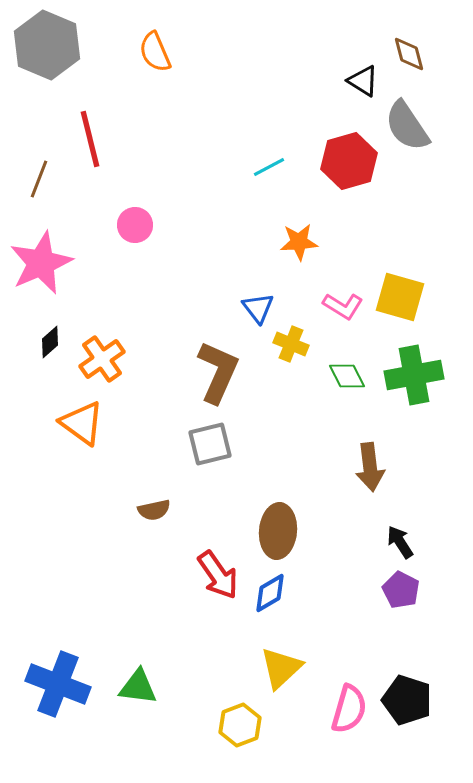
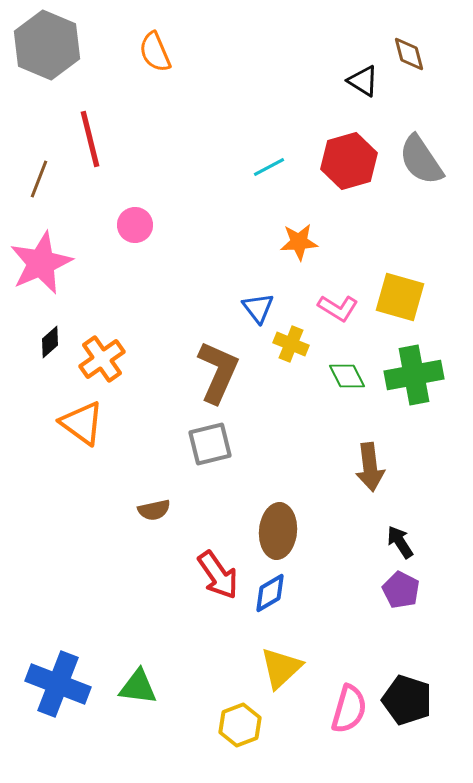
gray semicircle: moved 14 px right, 34 px down
pink L-shape: moved 5 px left, 2 px down
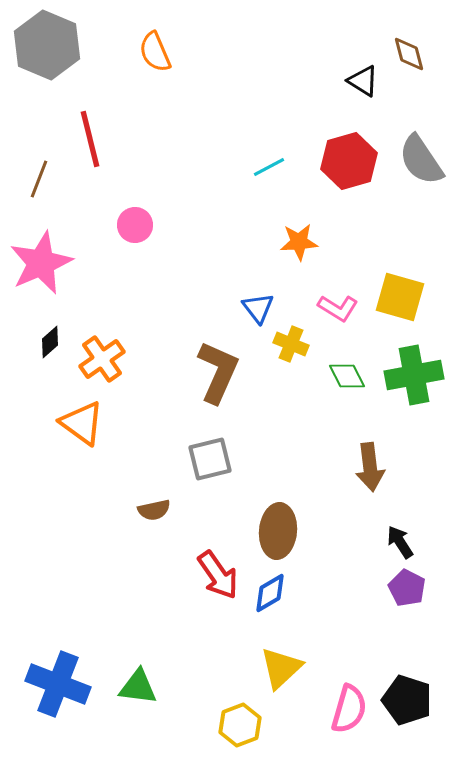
gray square: moved 15 px down
purple pentagon: moved 6 px right, 2 px up
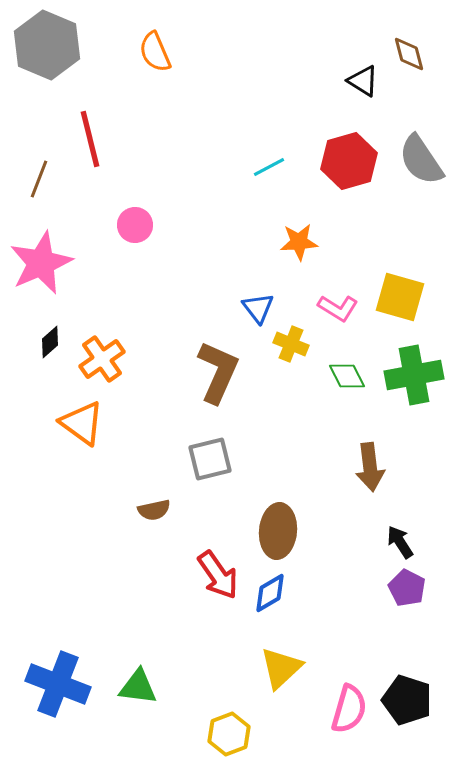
yellow hexagon: moved 11 px left, 9 px down
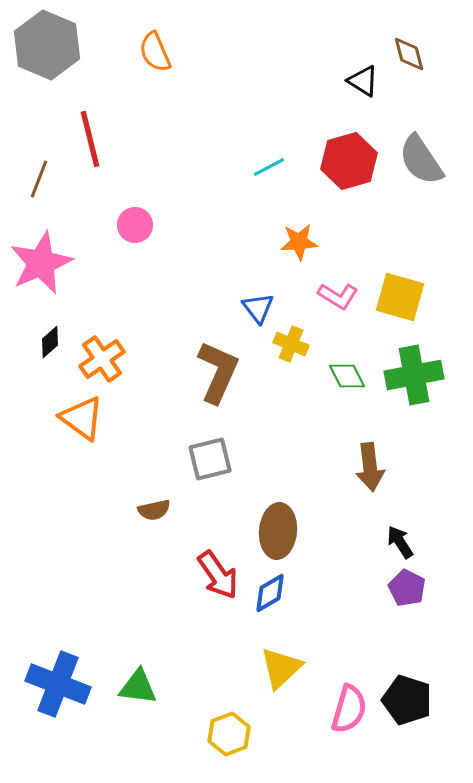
pink L-shape: moved 12 px up
orange triangle: moved 5 px up
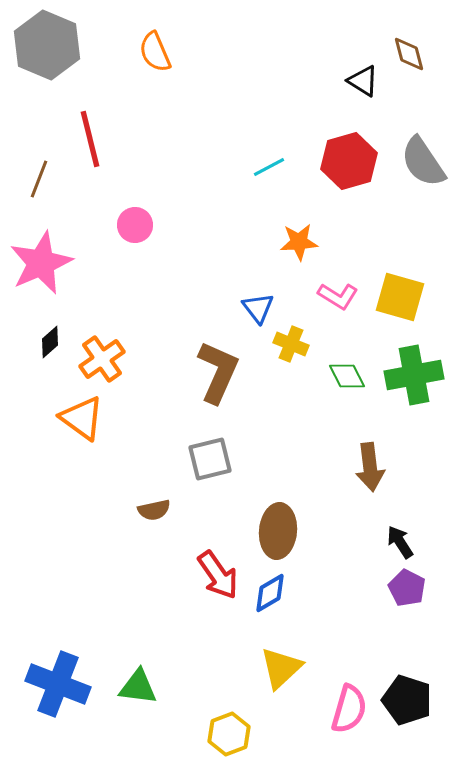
gray semicircle: moved 2 px right, 2 px down
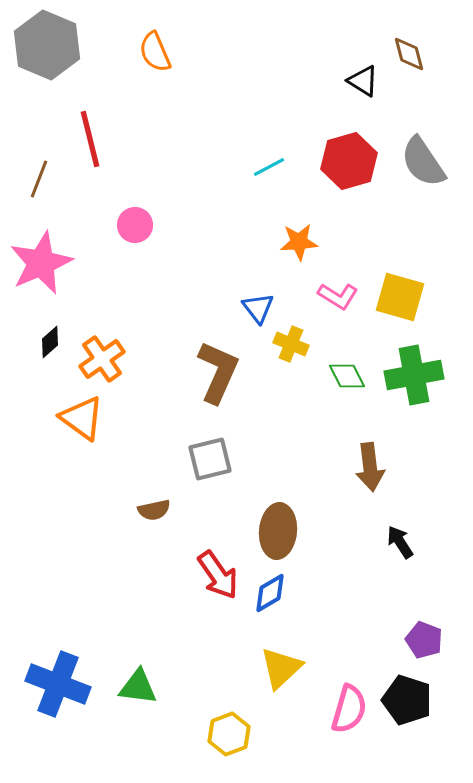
purple pentagon: moved 17 px right, 52 px down; rotated 6 degrees counterclockwise
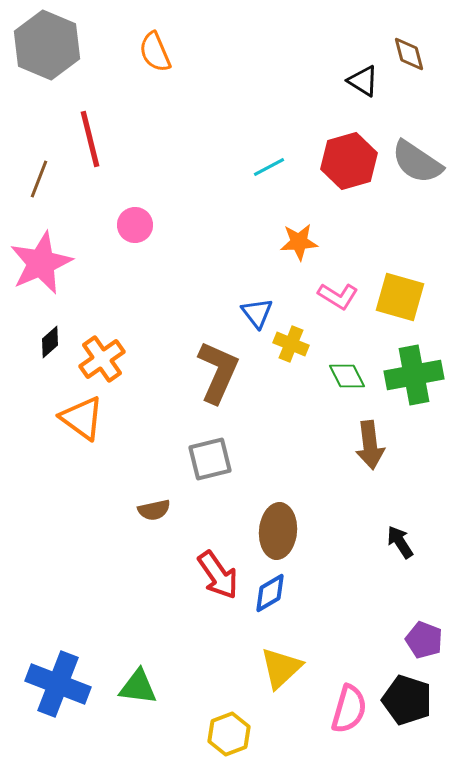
gray semicircle: moved 6 px left; rotated 22 degrees counterclockwise
blue triangle: moved 1 px left, 5 px down
brown arrow: moved 22 px up
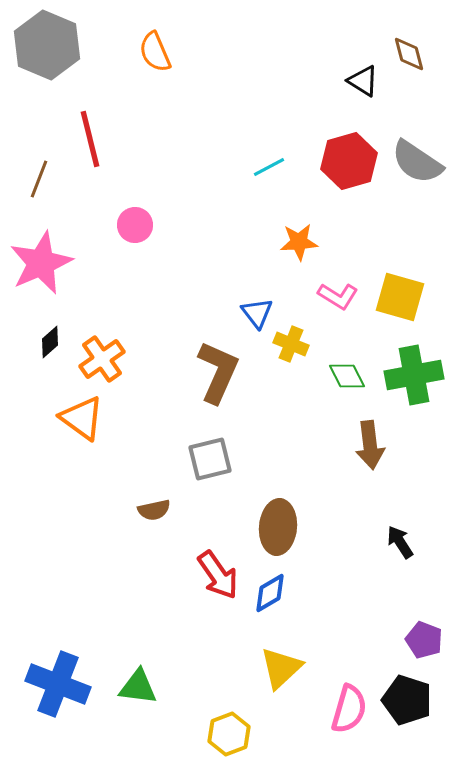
brown ellipse: moved 4 px up
